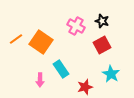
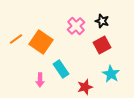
pink cross: rotated 18 degrees clockwise
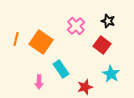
black star: moved 6 px right
orange line: rotated 40 degrees counterclockwise
red square: rotated 24 degrees counterclockwise
pink arrow: moved 1 px left, 2 px down
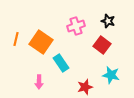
pink cross: rotated 24 degrees clockwise
cyan rectangle: moved 6 px up
cyan star: moved 1 px down; rotated 18 degrees counterclockwise
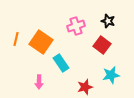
cyan star: rotated 24 degrees counterclockwise
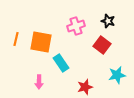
orange square: rotated 25 degrees counterclockwise
cyan star: moved 6 px right
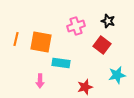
cyan rectangle: rotated 48 degrees counterclockwise
pink arrow: moved 1 px right, 1 px up
